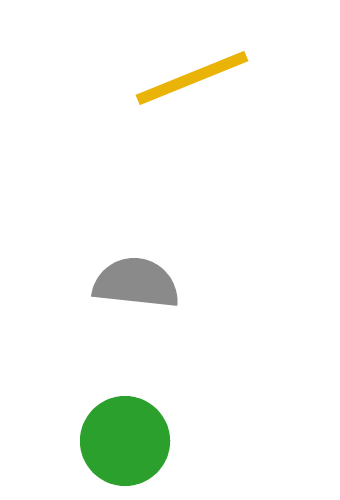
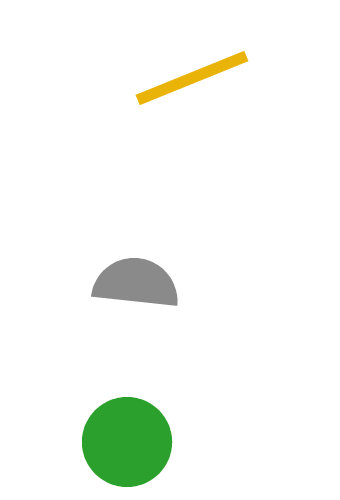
green circle: moved 2 px right, 1 px down
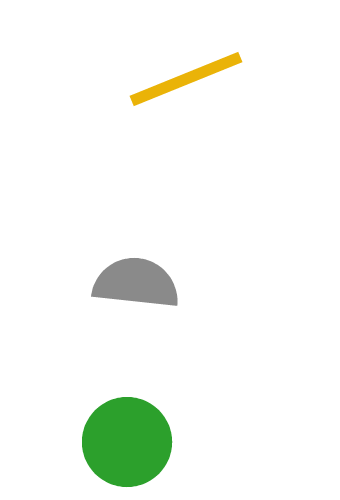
yellow line: moved 6 px left, 1 px down
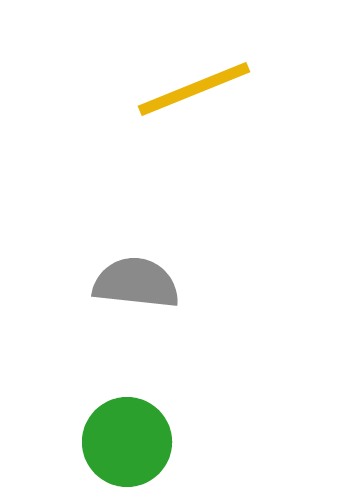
yellow line: moved 8 px right, 10 px down
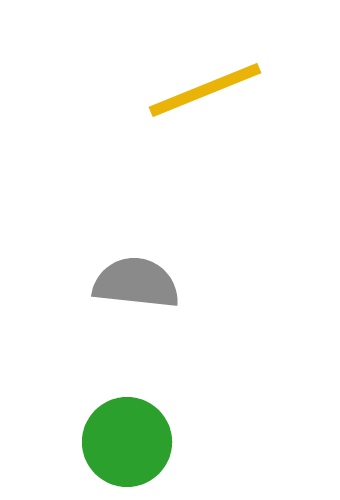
yellow line: moved 11 px right, 1 px down
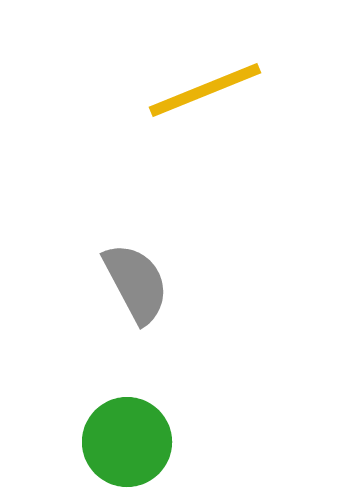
gray semicircle: rotated 56 degrees clockwise
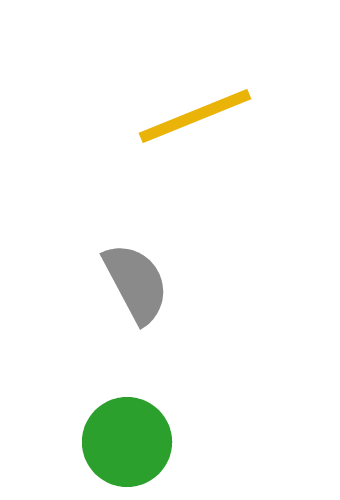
yellow line: moved 10 px left, 26 px down
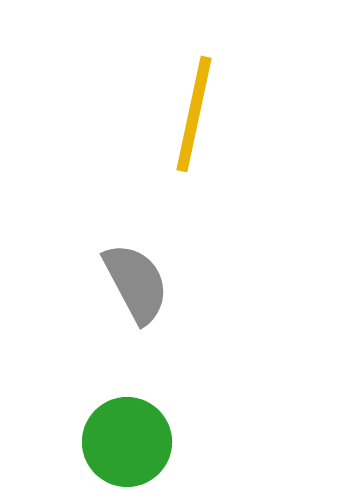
yellow line: moved 1 px left, 2 px up; rotated 56 degrees counterclockwise
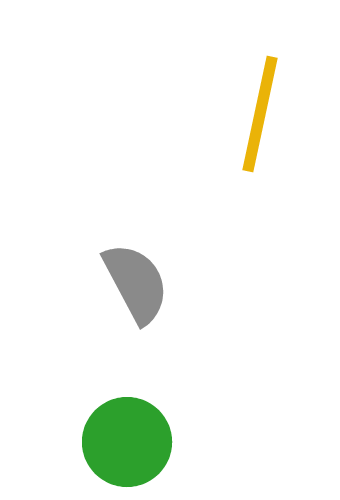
yellow line: moved 66 px right
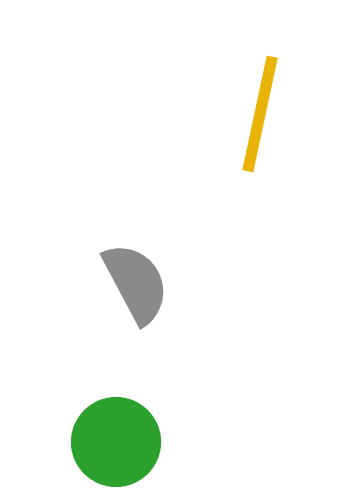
green circle: moved 11 px left
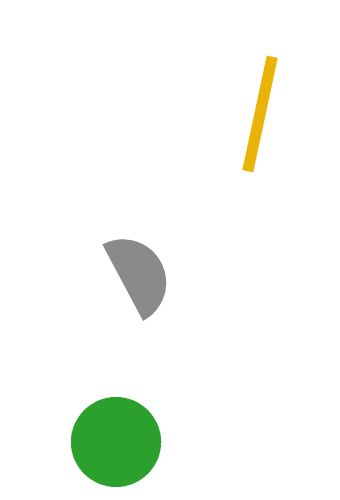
gray semicircle: moved 3 px right, 9 px up
